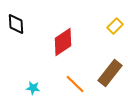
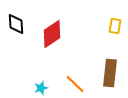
yellow rectangle: rotated 35 degrees counterclockwise
red diamond: moved 11 px left, 8 px up
brown rectangle: rotated 32 degrees counterclockwise
cyan star: moved 8 px right; rotated 24 degrees counterclockwise
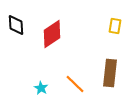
black diamond: moved 1 px down
cyan star: rotated 24 degrees counterclockwise
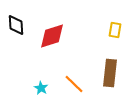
yellow rectangle: moved 4 px down
red diamond: moved 2 px down; rotated 16 degrees clockwise
orange line: moved 1 px left
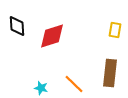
black diamond: moved 1 px right, 1 px down
cyan star: rotated 16 degrees counterclockwise
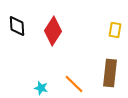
red diamond: moved 1 px right, 5 px up; rotated 40 degrees counterclockwise
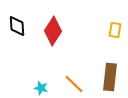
brown rectangle: moved 4 px down
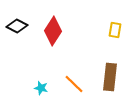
black diamond: rotated 60 degrees counterclockwise
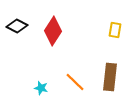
orange line: moved 1 px right, 2 px up
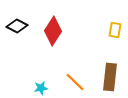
cyan star: rotated 24 degrees counterclockwise
